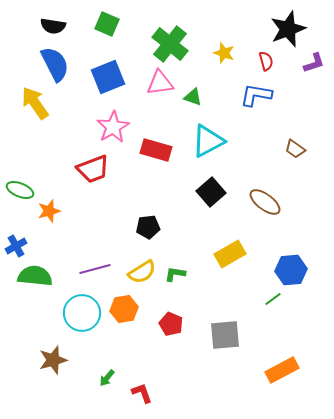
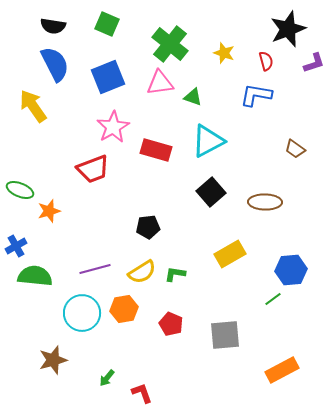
yellow arrow: moved 2 px left, 3 px down
brown ellipse: rotated 36 degrees counterclockwise
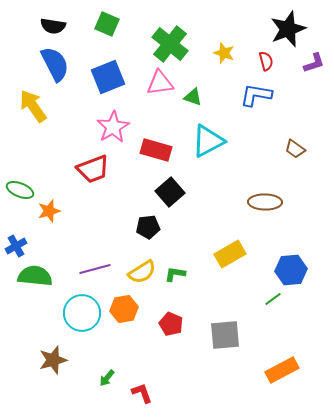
black square: moved 41 px left
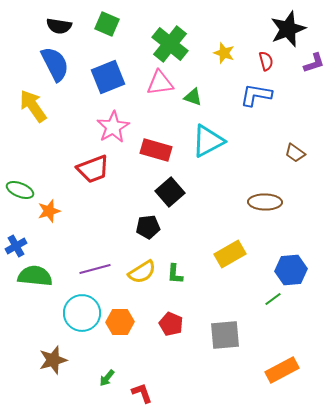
black semicircle: moved 6 px right
brown trapezoid: moved 4 px down
green L-shape: rotated 95 degrees counterclockwise
orange hexagon: moved 4 px left, 13 px down; rotated 8 degrees clockwise
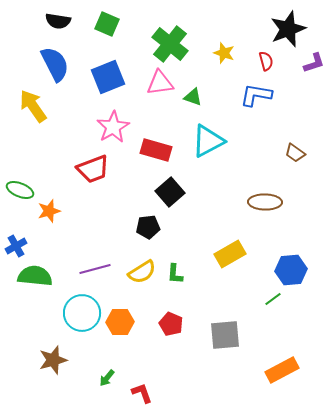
black semicircle: moved 1 px left, 5 px up
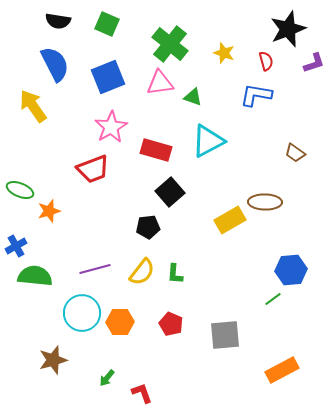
pink star: moved 2 px left
yellow rectangle: moved 34 px up
yellow semicircle: rotated 20 degrees counterclockwise
